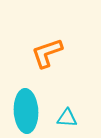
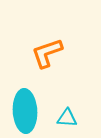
cyan ellipse: moved 1 px left
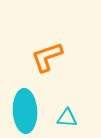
orange L-shape: moved 4 px down
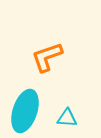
cyan ellipse: rotated 21 degrees clockwise
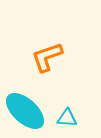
cyan ellipse: rotated 66 degrees counterclockwise
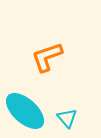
cyan triangle: rotated 45 degrees clockwise
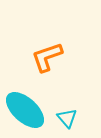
cyan ellipse: moved 1 px up
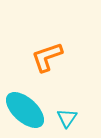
cyan triangle: rotated 15 degrees clockwise
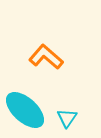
orange L-shape: moved 1 px left; rotated 60 degrees clockwise
